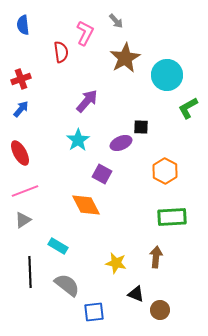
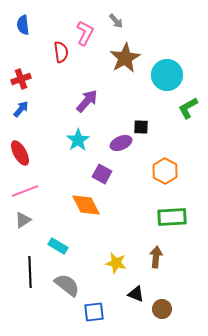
brown circle: moved 2 px right, 1 px up
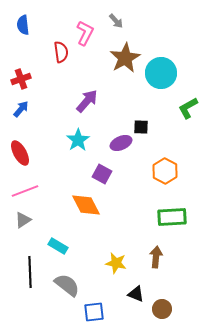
cyan circle: moved 6 px left, 2 px up
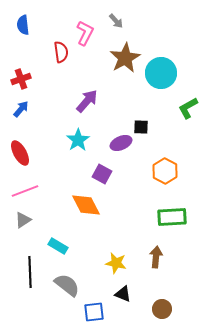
black triangle: moved 13 px left
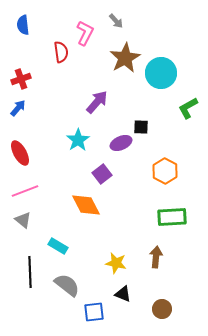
purple arrow: moved 10 px right, 1 px down
blue arrow: moved 3 px left, 1 px up
purple square: rotated 24 degrees clockwise
gray triangle: rotated 48 degrees counterclockwise
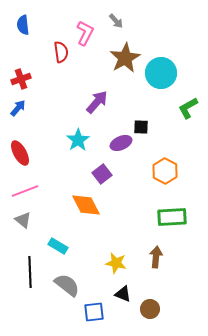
brown circle: moved 12 px left
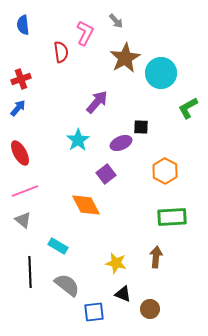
purple square: moved 4 px right
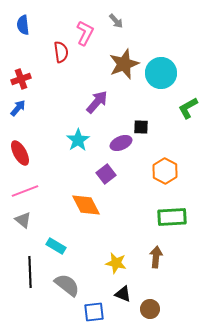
brown star: moved 1 px left, 6 px down; rotated 8 degrees clockwise
cyan rectangle: moved 2 px left
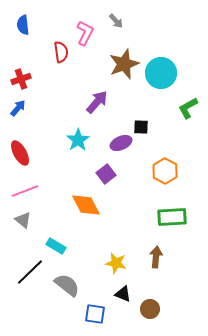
black line: rotated 48 degrees clockwise
blue square: moved 1 px right, 2 px down; rotated 15 degrees clockwise
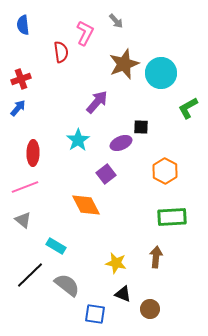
red ellipse: moved 13 px right; rotated 30 degrees clockwise
pink line: moved 4 px up
black line: moved 3 px down
